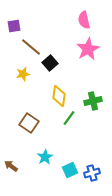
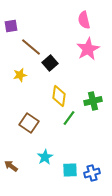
purple square: moved 3 px left
yellow star: moved 3 px left, 1 px down
cyan square: rotated 21 degrees clockwise
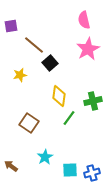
brown line: moved 3 px right, 2 px up
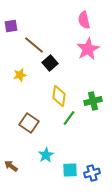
cyan star: moved 1 px right, 2 px up
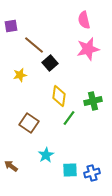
pink star: rotated 15 degrees clockwise
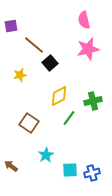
yellow diamond: rotated 55 degrees clockwise
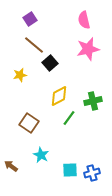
purple square: moved 19 px right, 7 px up; rotated 24 degrees counterclockwise
cyan star: moved 5 px left; rotated 14 degrees counterclockwise
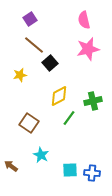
blue cross: rotated 21 degrees clockwise
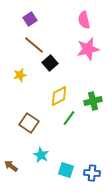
cyan square: moved 4 px left; rotated 21 degrees clockwise
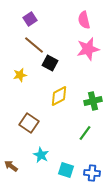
black square: rotated 21 degrees counterclockwise
green line: moved 16 px right, 15 px down
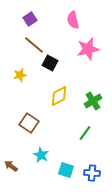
pink semicircle: moved 11 px left
green cross: rotated 18 degrees counterclockwise
